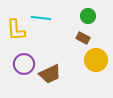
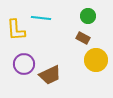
brown trapezoid: moved 1 px down
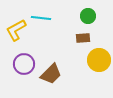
yellow L-shape: rotated 65 degrees clockwise
brown rectangle: rotated 32 degrees counterclockwise
yellow circle: moved 3 px right
brown trapezoid: moved 1 px right, 1 px up; rotated 20 degrees counterclockwise
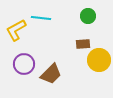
brown rectangle: moved 6 px down
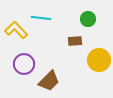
green circle: moved 3 px down
yellow L-shape: rotated 75 degrees clockwise
brown rectangle: moved 8 px left, 3 px up
brown trapezoid: moved 2 px left, 7 px down
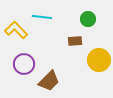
cyan line: moved 1 px right, 1 px up
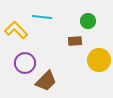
green circle: moved 2 px down
purple circle: moved 1 px right, 1 px up
brown trapezoid: moved 3 px left
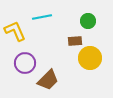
cyan line: rotated 18 degrees counterclockwise
yellow L-shape: moved 1 px left, 1 px down; rotated 20 degrees clockwise
yellow circle: moved 9 px left, 2 px up
brown trapezoid: moved 2 px right, 1 px up
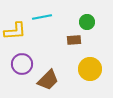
green circle: moved 1 px left, 1 px down
yellow L-shape: rotated 110 degrees clockwise
brown rectangle: moved 1 px left, 1 px up
yellow circle: moved 11 px down
purple circle: moved 3 px left, 1 px down
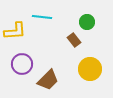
cyan line: rotated 18 degrees clockwise
brown rectangle: rotated 56 degrees clockwise
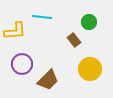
green circle: moved 2 px right
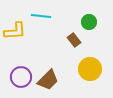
cyan line: moved 1 px left, 1 px up
purple circle: moved 1 px left, 13 px down
